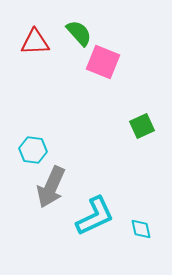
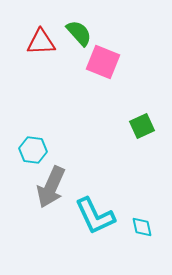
red triangle: moved 6 px right
cyan L-shape: rotated 90 degrees clockwise
cyan diamond: moved 1 px right, 2 px up
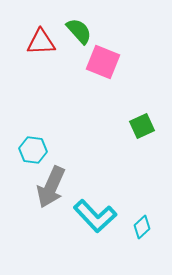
green semicircle: moved 2 px up
cyan L-shape: rotated 18 degrees counterclockwise
cyan diamond: rotated 60 degrees clockwise
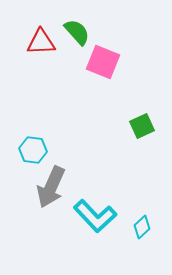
green semicircle: moved 2 px left, 1 px down
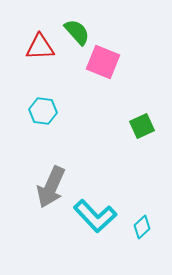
red triangle: moved 1 px left, 5 px down
cyan hexagon: moved 10 px right, 39 px up
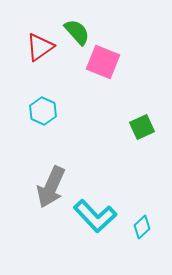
red triangle: rotated 32 degrees counterclockwise
cyan hexagon: rotated 16 degrees clockwise
green square: moved 1 px down
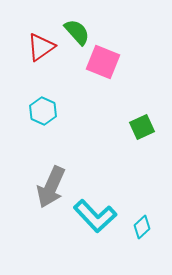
red triangle: moved 1 px right
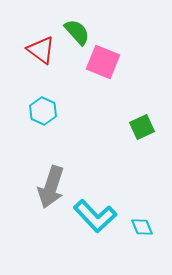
red triangle: moved 3 px down; rotated 48 degrees counterclockwise
gray arrow: rotated 6 degrees counterclockwise
cyan diamond: rotated 70 degrees counterclockwise
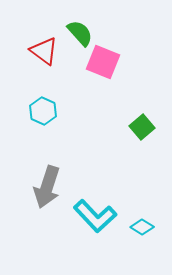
green semicircle: moved 3 px right, 1 px down
red triangle: moved 3 px right, 1 px down
green square: rotated 15 degrees counterclockwise
gray arrow: moved 4 px left
cyan diamond: rotated 35 degrees counterclockwise
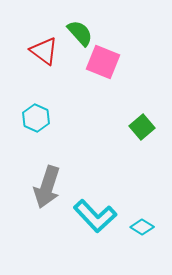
cyan hexagon: moved 7 px left, 7 px down
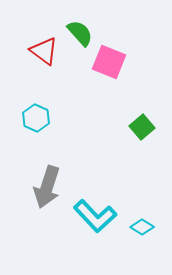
pink square: moved 6 px right
